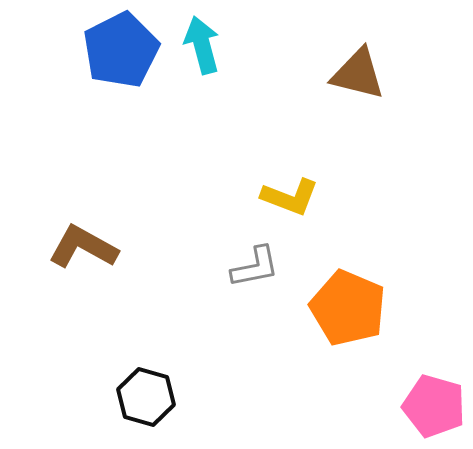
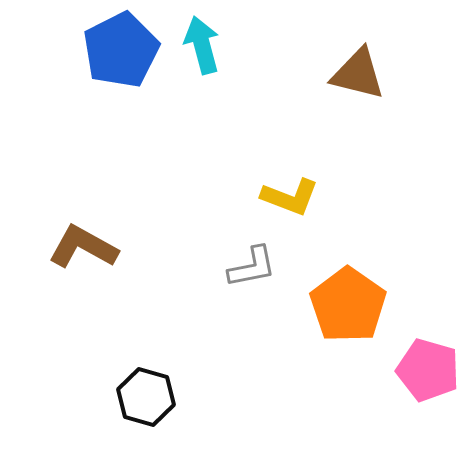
gray L-shape: moved 3 px left
orange pentagon: moved 3 px up; rotated 12 degrees clockwise
pink pentagon: moved 6 px left, 36 px up
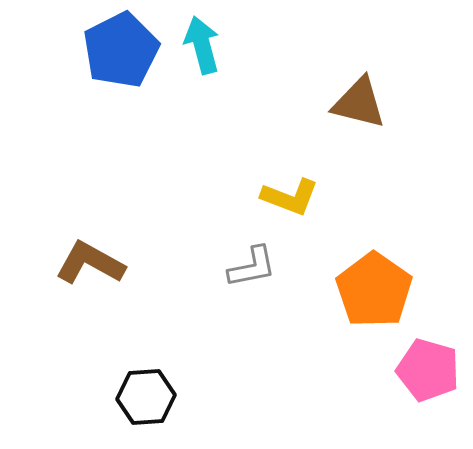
brown triangle: moved 1 px right, 29 px down
brown L-shape: moved 7 px right, 16 px down
orange pentagon: moved 26 px right, 15 px up
black hexagon: rotated 20 degrees counterclockwise
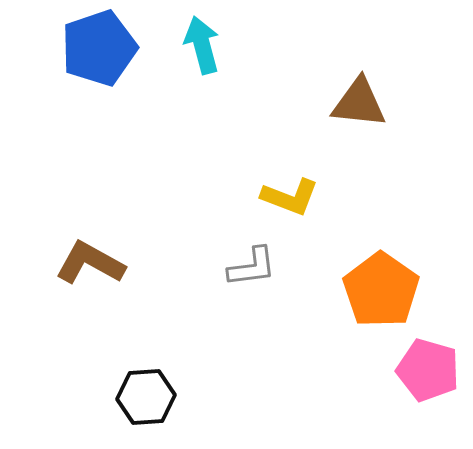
blue pentagon: moved 22 px left, 2 px up; rotated 8 degrees clockwise
brown triangle: rotated 8 degrees counterclockwise
gray L-shape: rotated 4 degrees clockwise
orange pentagon: moved 7 px right
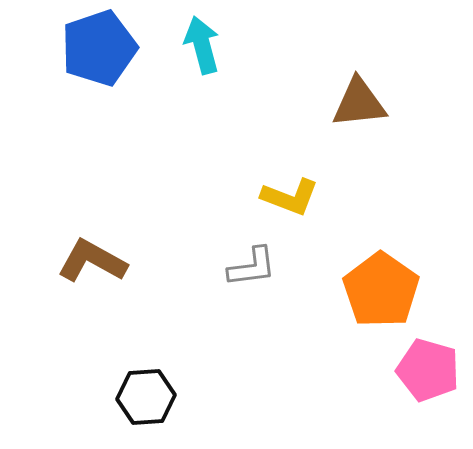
brown triangle: rotated 12 degrees counterclockwise
brown L-shape: moved 2 px right, 2 px up
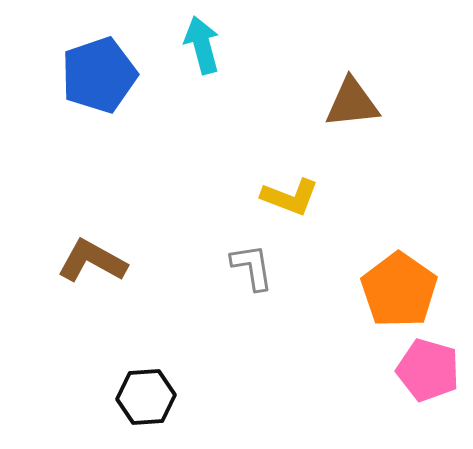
blue pentagon: moved 27 px down
brown triangle: moved 7 px left
gray L-shape: rotated 92 degrees counterclockwise
orange pentagon: moved 18 px right
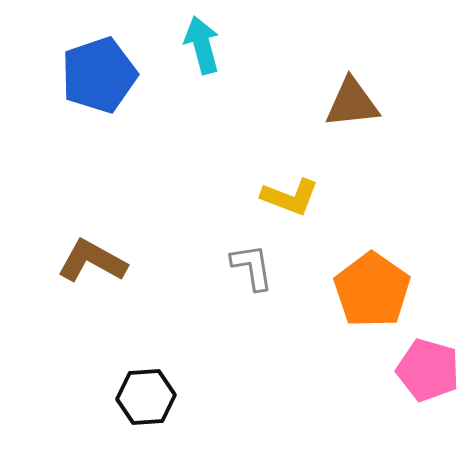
orange pentagon: moved 27 px left
